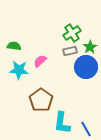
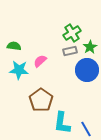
blue circle: moved 1 px right, 3 px down
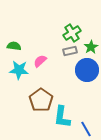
green star: moved 1 px right
cyan L-shape: moved 6 px up
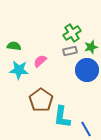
green star: rotated 16 degrees clockwise
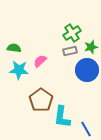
green semicircle: moved 2 px down
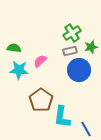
blue circle: moved 8 px left
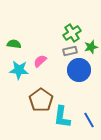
green semicircle: moved 4 px up
blue line: moved 3 px right, 9 px up
